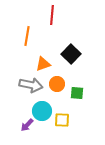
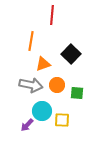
orange line: moved 4 px right, 5 px down
orange circle: moved 1 px down
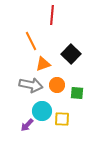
orange line: rotated 36 degrees counterclockwise
yellow square: moved 1 px up
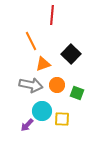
green square: rotated 16 degrees clockwise
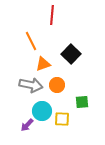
green square: moved 5 px right, 9 px down; rotated 24 degrees counterclockwise
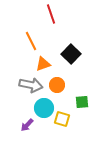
red line: moved 1 px left, 1 px up; rotated 24 degrees counterclockwise
cyan circle: moved 2 px right, 3 px up
yellow square: rotated 14 degrees clockwise
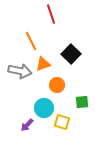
gray arrow: moved 11 px left, 14 px up
yellow square: moved 3 px down
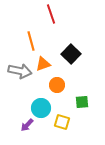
orange line: rotated 12 degrees clockwise
cyan circle: moved 3 px left
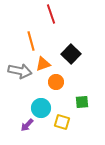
orange circle: moved 1 px left, 3 px up
